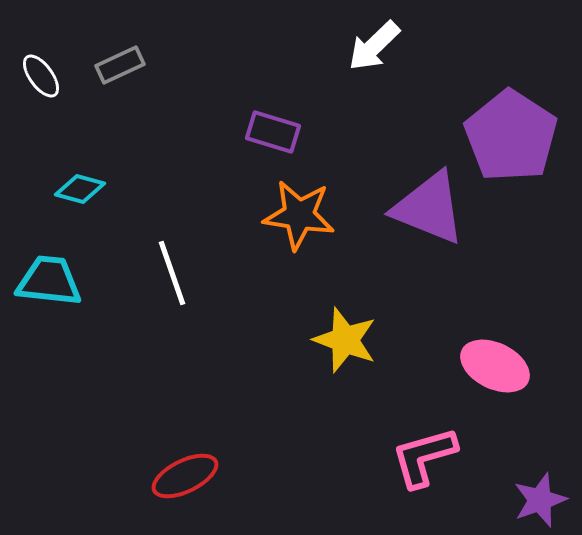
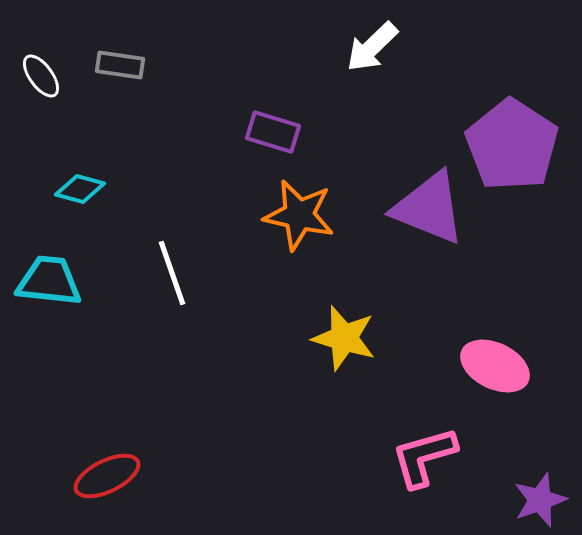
white arrow: moved 2 px left, 1 px down
gray rectangle: rotated 33 degrees clockwise
purple pentagon: moved 1 px right, 9 px down
orange star: rotated 4 degrees clockwise
yellow star: moved 1 px left, 2 px up; rotated 4 degrees counterclockwise
red ellipse: moved 78 px left
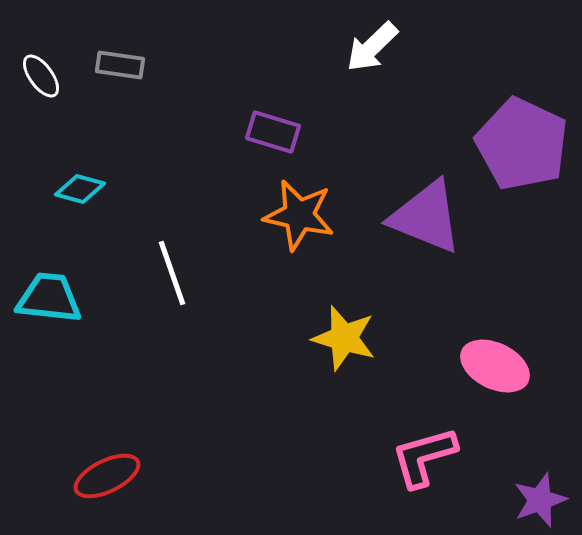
purple pentagon: moved 10 px right, 1 px up; rotated 8 degrees counterclockwise
purple triangle: moved 3 px left, 9 px down
cyan trapezoid: moved 17 px down
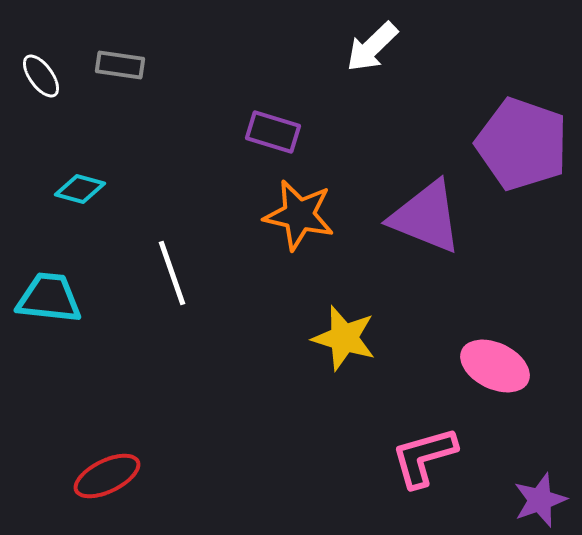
purple pentagon: rotated 6 degrees counterclockwise
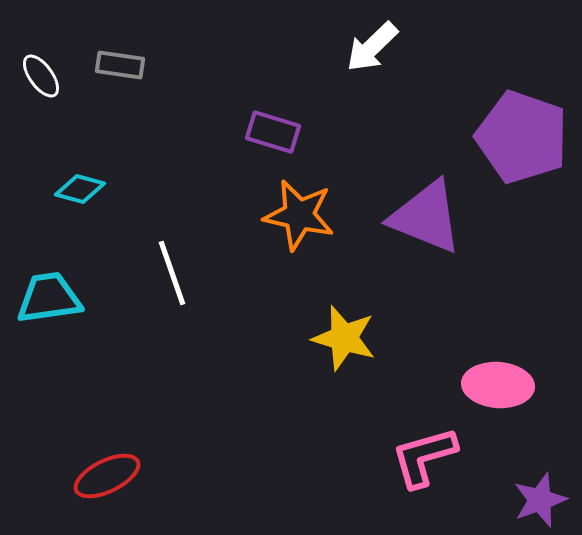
purple pentagon: moved 7 px up
cyan trapezoid: rotated 14 degrees counterclockwise
pink ellipse: moved 3 px right, 19 px down; rotated 22 degrees counterclockwise
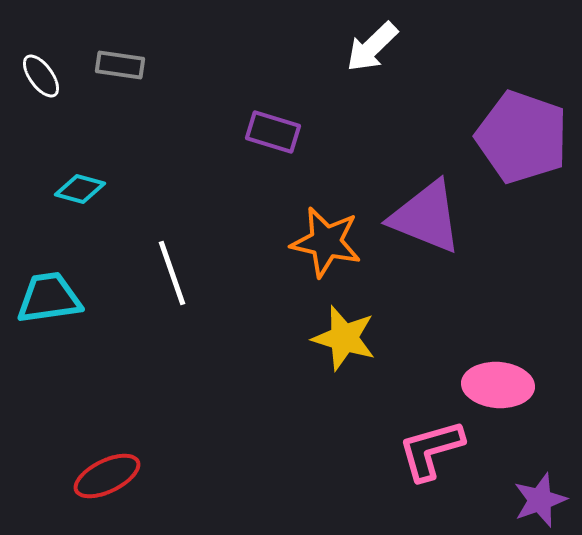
orange star: moved 27 px right, 27 px down
pink L-shape: moved 7 px right, 7 px up
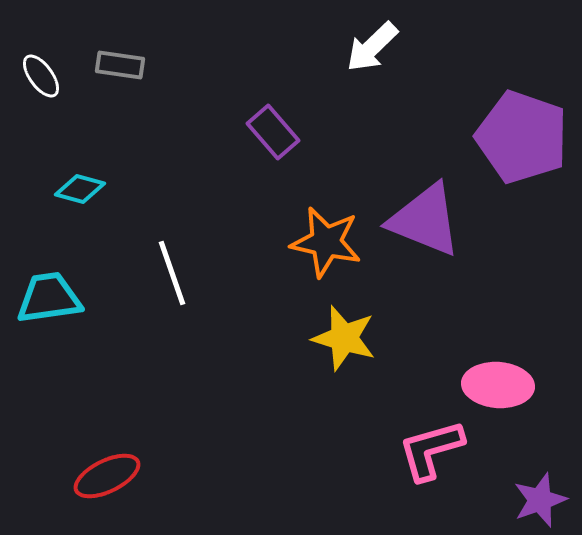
purple rectangle: rotated 32 degrees clockwise
purple triangle: moved 1 px left, 3 px down
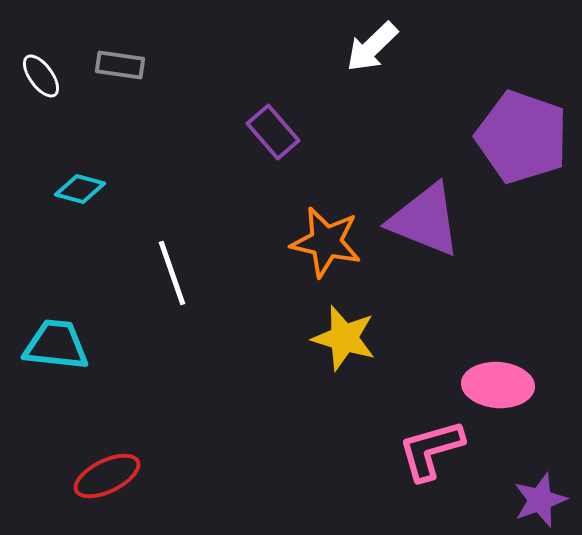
cyan trapezoid: moved 7 px right, 47 px down; rotated 14 degrees clockwise
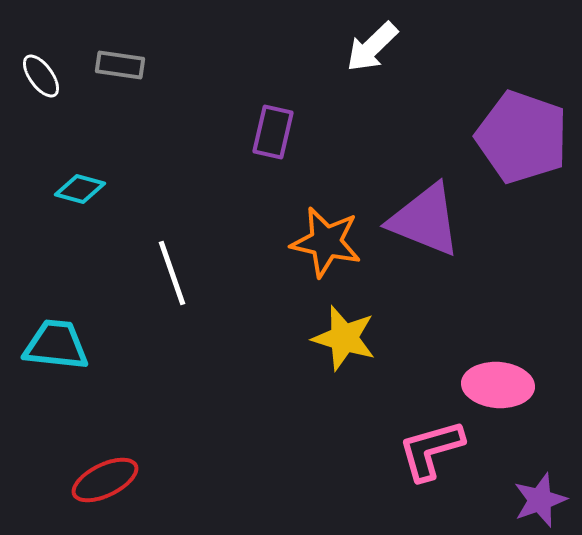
purple rectangle: rotated 54 degrees clockwise
red ellipse: moved 2 px left, 4 px down
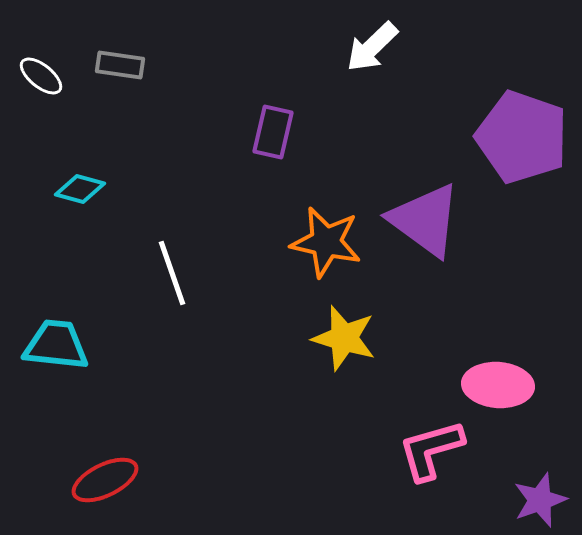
white ellipse: rotated 15 degrees counterclockwise
purple triangle: rotated 14 degrees clockwise
